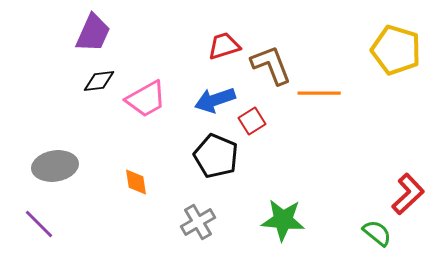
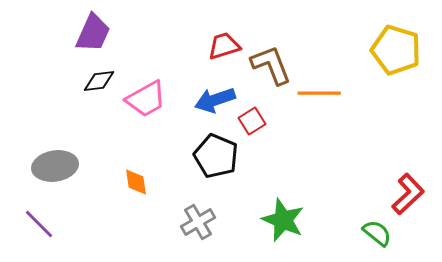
green star: rotated 18 degrees clockwise
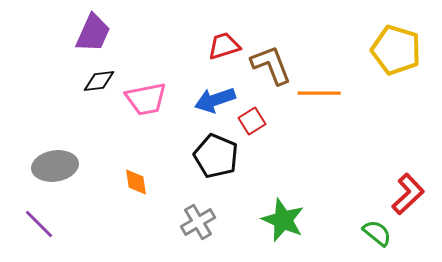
pink trapezoid: rotated 18 degrees clockwise
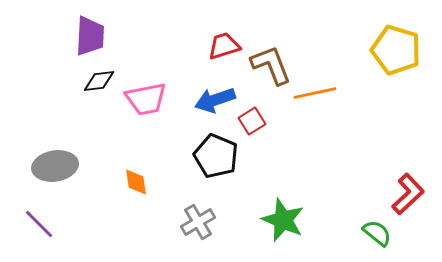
purple trapezoid: moved 3 px left, 3 px down; rotated 21 degrees counterclockwise
orange line: moved 4 px left; rotated 12 degrees counterclockwise
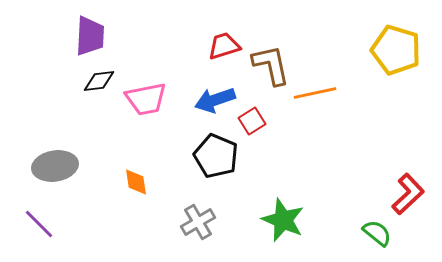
brown L-shape: rotated 9 degrees clockwise
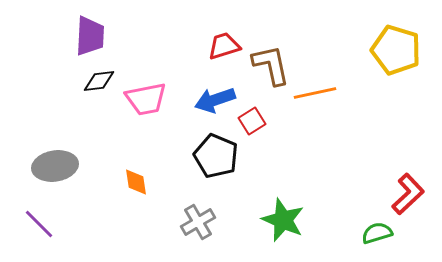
green semicircle: rotated 56 degrees counterclockwise
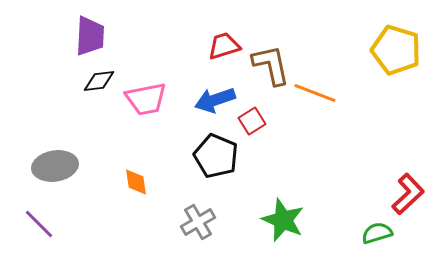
orange line: rotated 33 degrees clockwise
